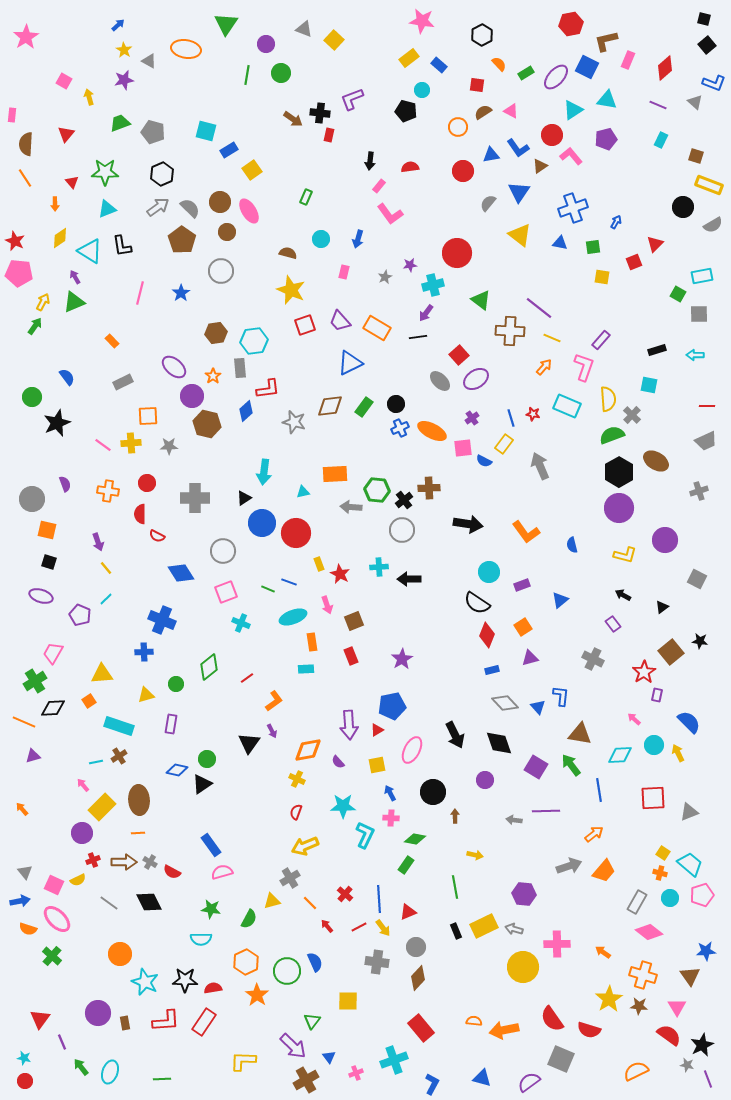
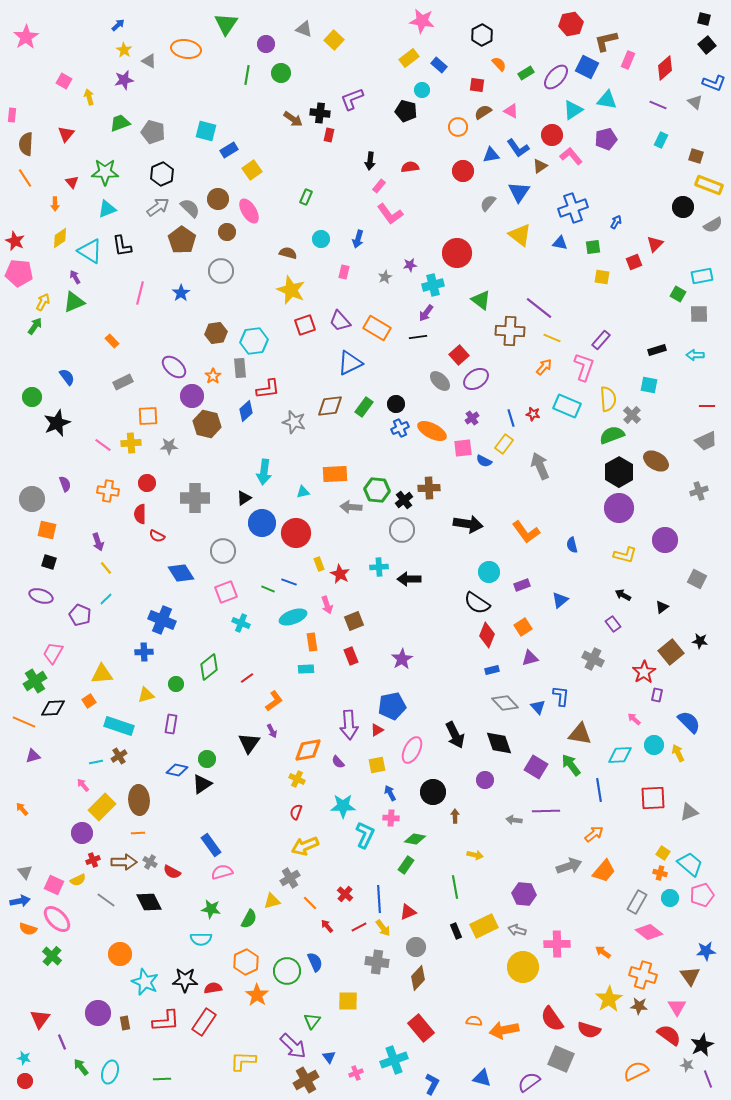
brown circle at (220, 202): moved 2 px left, 3 px up
gray line at (109, 903): moved 3 px left, 3 px up
gray arrow at (514, 929): moved 3 px right, 1 px down
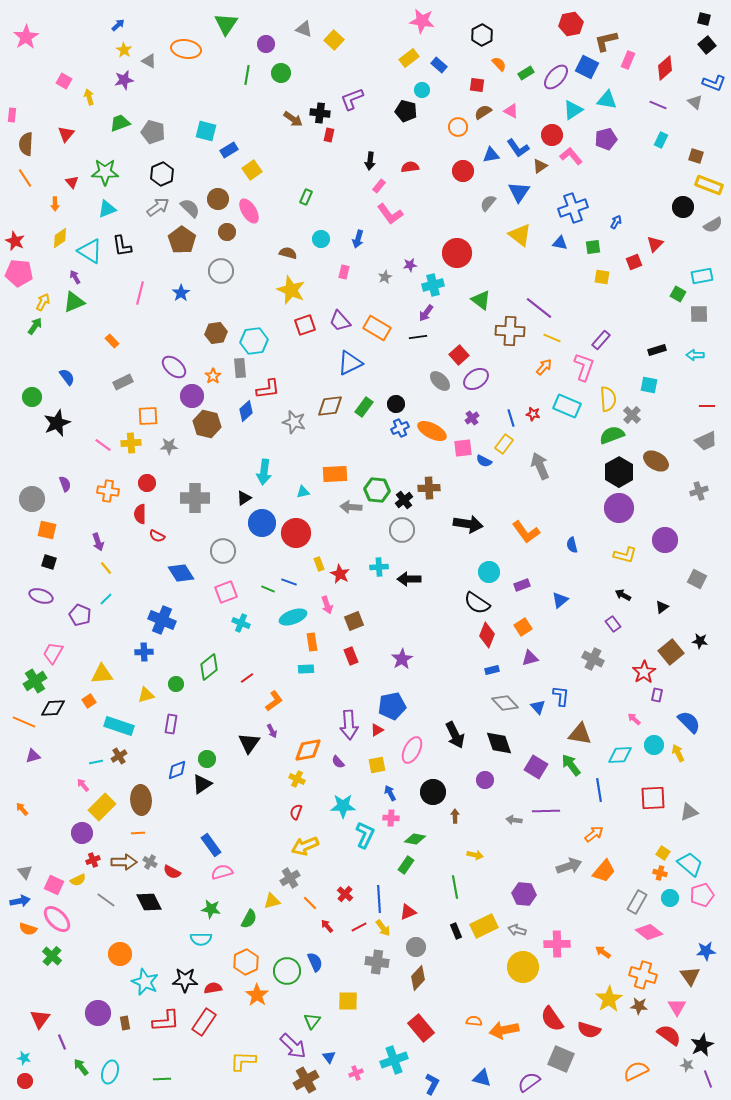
blue diamond at (177, 770): rotated 35 degrees counterclockwise
brown ellipse at (139, 800): moved 2 px right
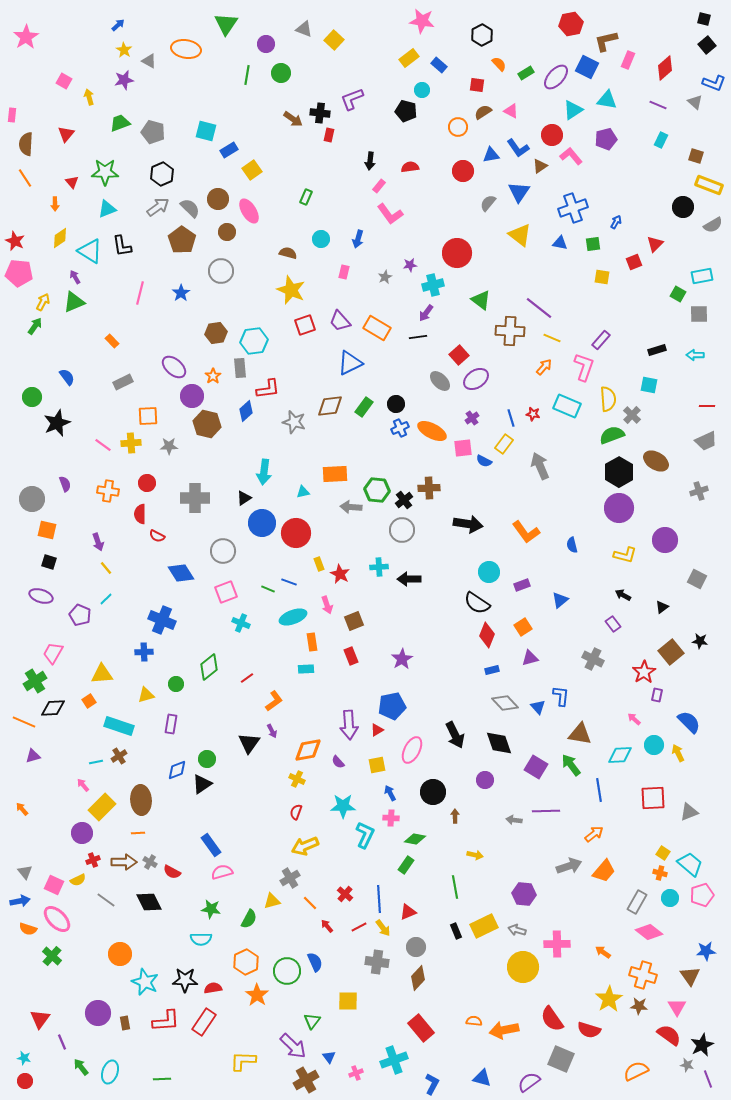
green square at (593, 247): moved 3 px up
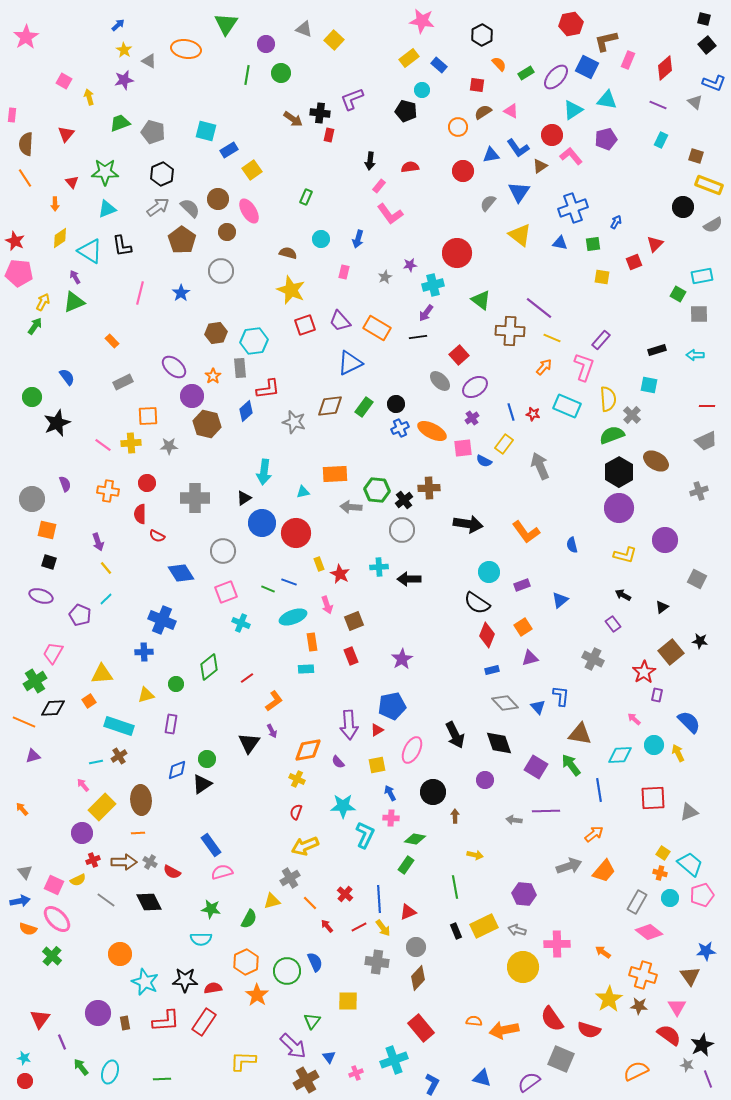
purple ellipse at (476, 379): moved 1 px left, 8 px down
blue line at (511, 418): moved 6 px up
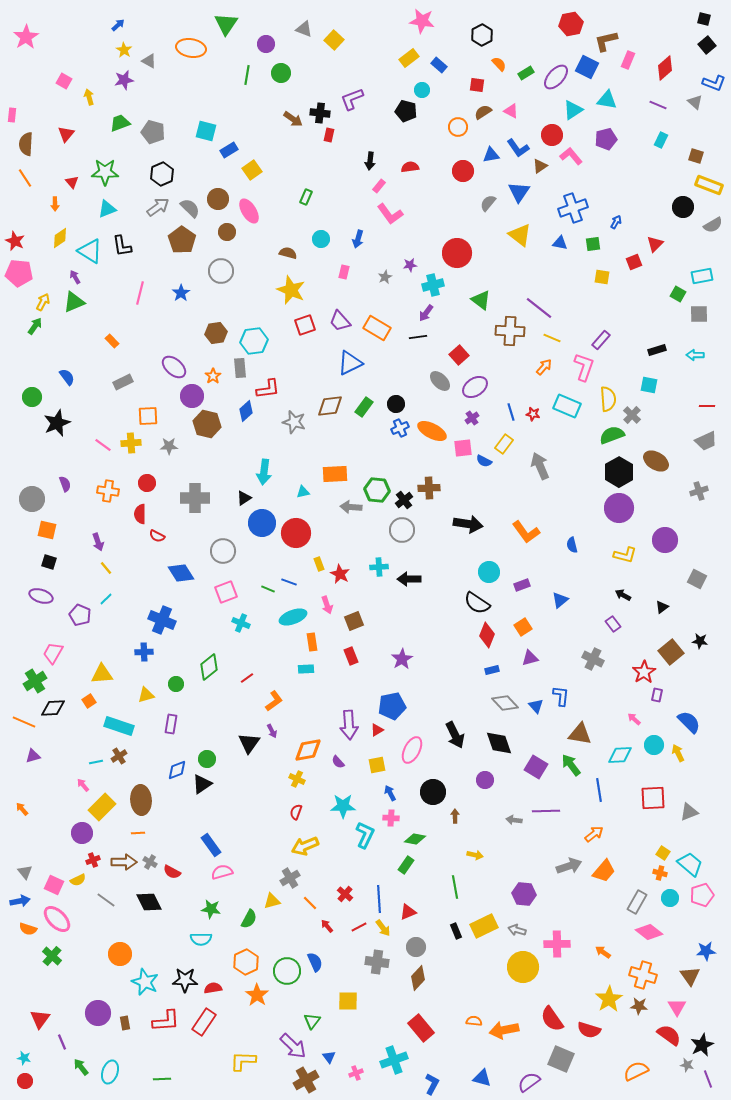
orange ellipse at (186, 49): moved 5 px right, 1 px up
blue triangle at (538, 707): moved 2 px left, 1 px up
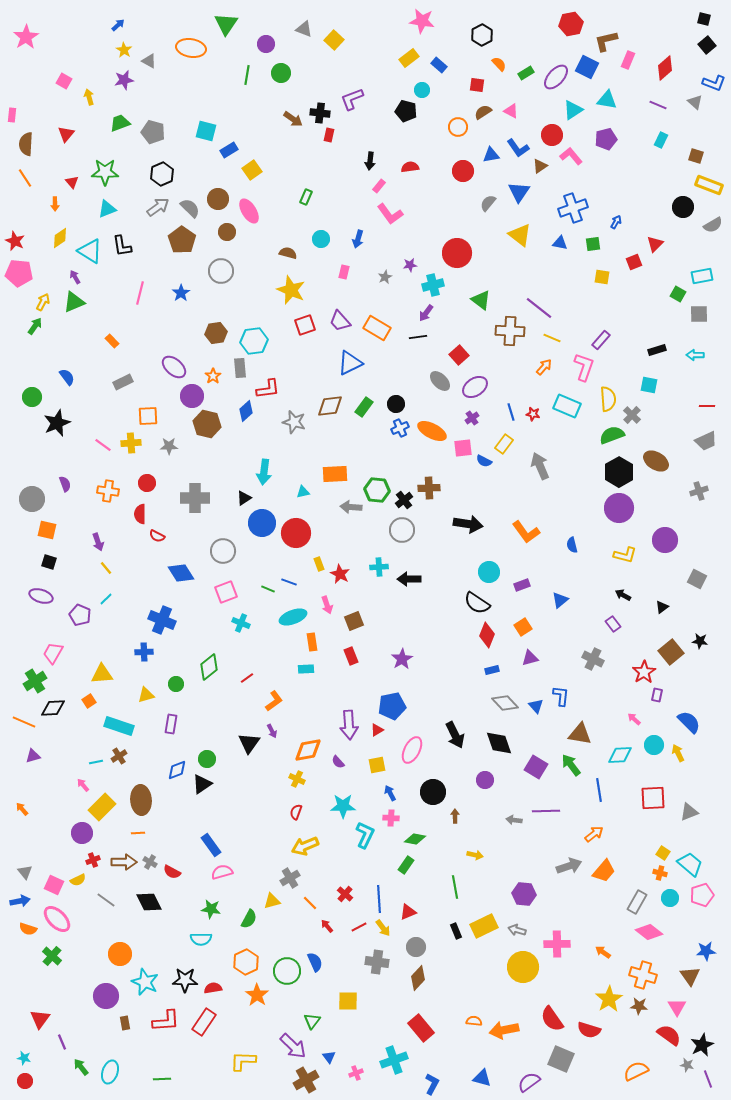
purple circle at (98, 1013): moved 8 px right, 17 px up
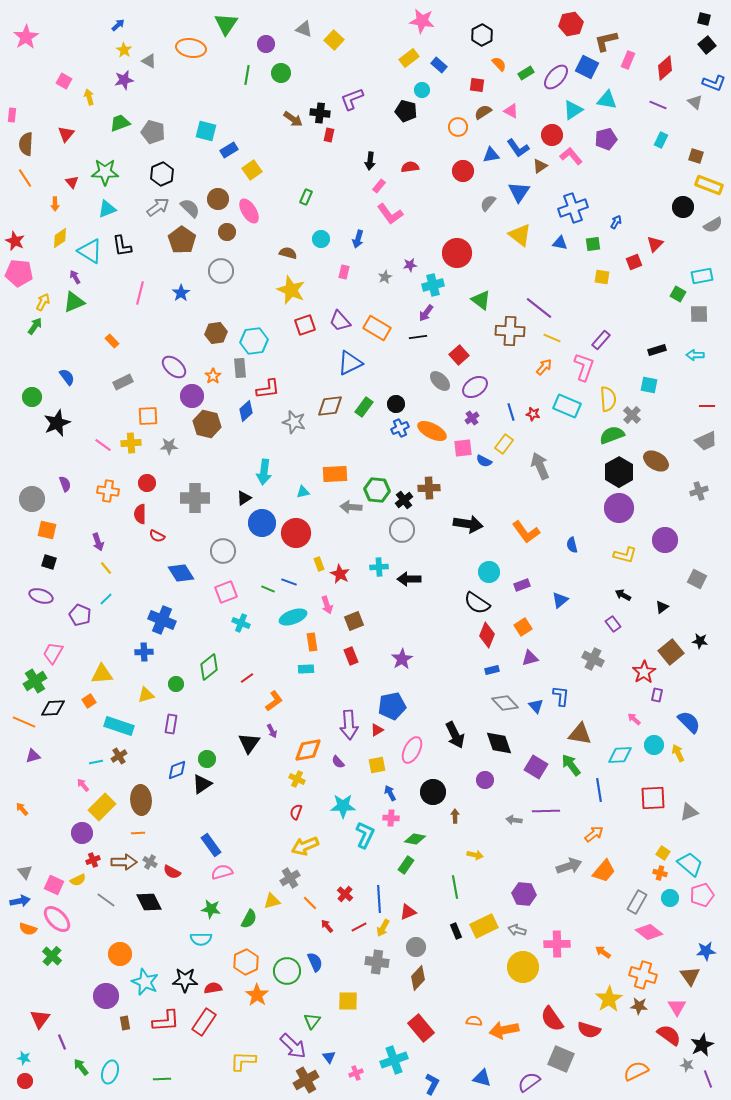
yellow arrow at (383, 928): rotated 66 degrees clockwise
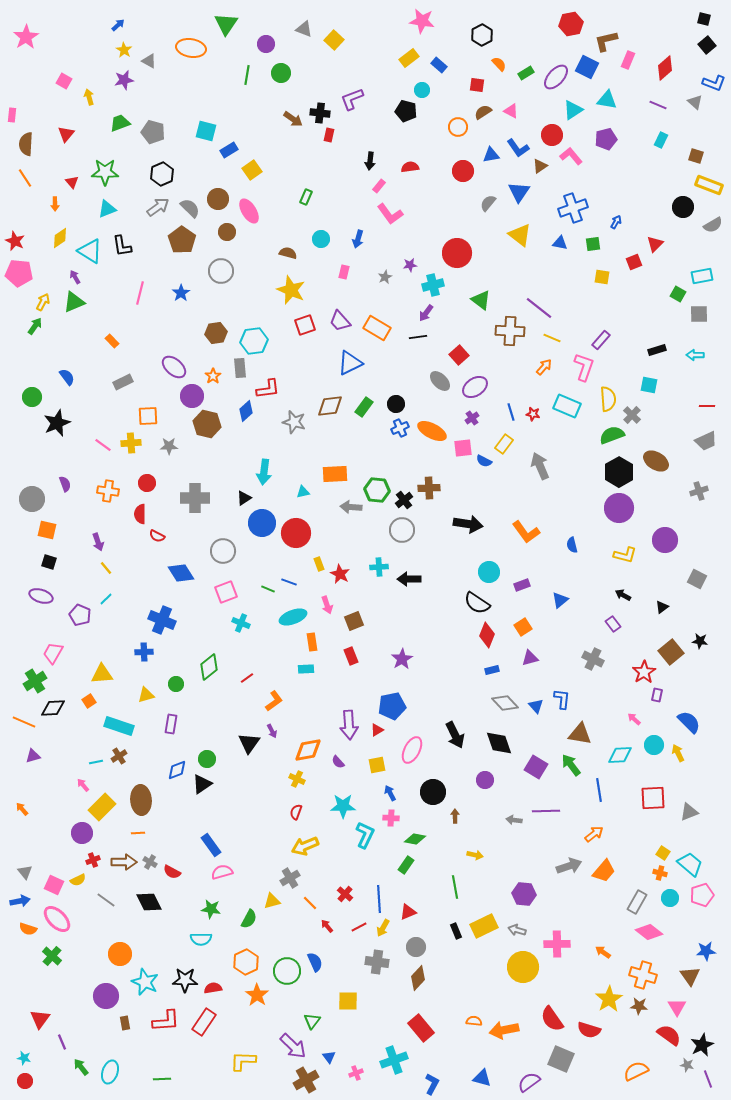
blue L-shape at (561, 696): moved 1 px right, 3 px down
